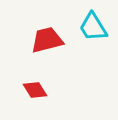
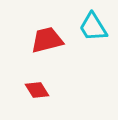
red diamond: moved 2 px right
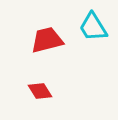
red diamond: moved 3 px right, 1 px down
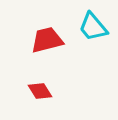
cyan trapezoid: rotated 8 degrees counterclockwise
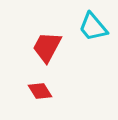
red trapezoid: moved 7 px down; rotated 48 degrees counterclockwise
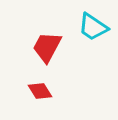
cyan trapezoid: rotated 16 degrees counterclockwise
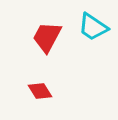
red trapezoid: moved 10 px up
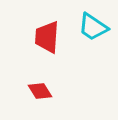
red trapezoid: rotated 24 degrees counterclockwise
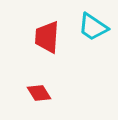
red diamond: moved 1 px left, 2 px down
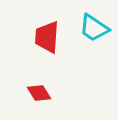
cyan trapezoid: moved 1 px right, 1 px down
